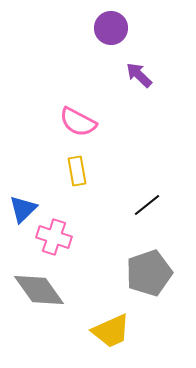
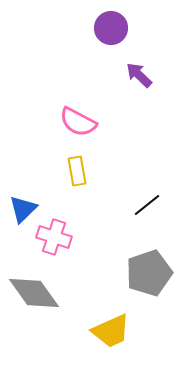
gray diamond: moved 5 px left, 3 px down
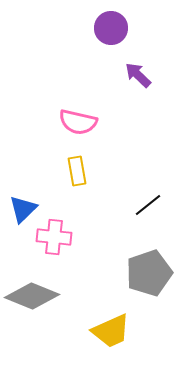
purple arrow: moved 1 px left
pink semicircle: rotated 15 degrees counterclockwise
black line: moved 1 px right
pink cross: rotated 12 degrees counterclockwise
gray diamond: moved 2 px left, 3 px down; rotated 32 degrees counterclockwise
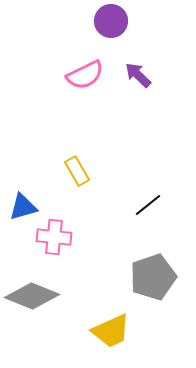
purple circle: moved 7 px up
pink semicircle: moved 7 px right, 47 px up; rotated 39 degrees counterclockwise
yellow rectangle: rotated 20 degrees counterclockwise
blue triangle: moved 2 px up; rotated 28 degrees clockwise
gray pentagon: moved 4 px right, 4 px down
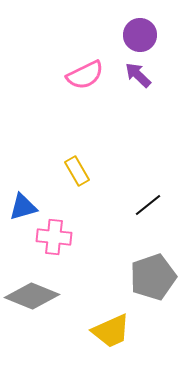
purple circle: moved 29 px right, 14 px down
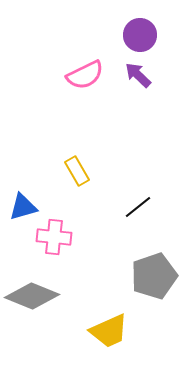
black line: moved 10 px left, 2 px down
gray pentagon: moved 1 px right, 1 px up
yellow trapezoid: moved 2 px left
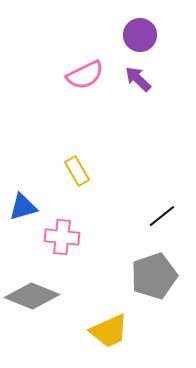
purple arrow: moved 4 px down
black line: moved 24 px right, 9 px down
pink cross: moved 8 px right
